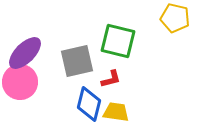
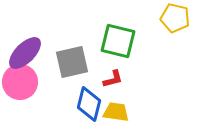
gray square: moved 5 px left, 1 px down
red L-shape: moved 2 px right
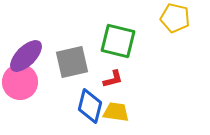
purple ellipse: moved 1 px right, 3 px down
blue diamond: moved 1 px right, 2 px down
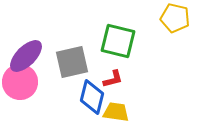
blue diamond: moved 2 px right, 9 px up
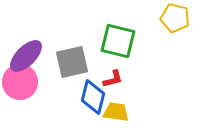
blue diamond: moved 1 px right
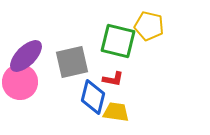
yellow pentagon: moved 26 px left, 8 px down
red L-shape: rotated 25 degrees clockwise
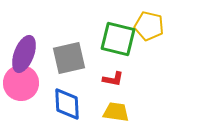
green square: moved 2 px up
purple ellipse: moved 2 px left, 2 px up; rotated 24 degrees counterclockwise
gray square: moved 3 px left, 4 px up
pink circle: moved 1 px right, 1 px down
blue diamond: moved 26 px left, 7 px down; rotated 16 degrees counterclockwise
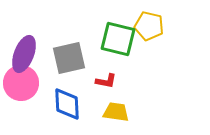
red L-shape: moved 7 px left, 2 px down
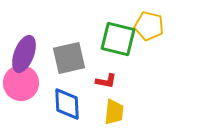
yellow trapezoid: moved 2 px left; rotated 88 degrees clockwise
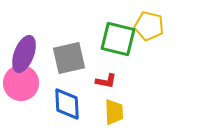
yellow trapezoid: rotated 8 degrees counterclockwise
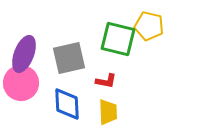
yellow trapezoid: moved 6 px left
